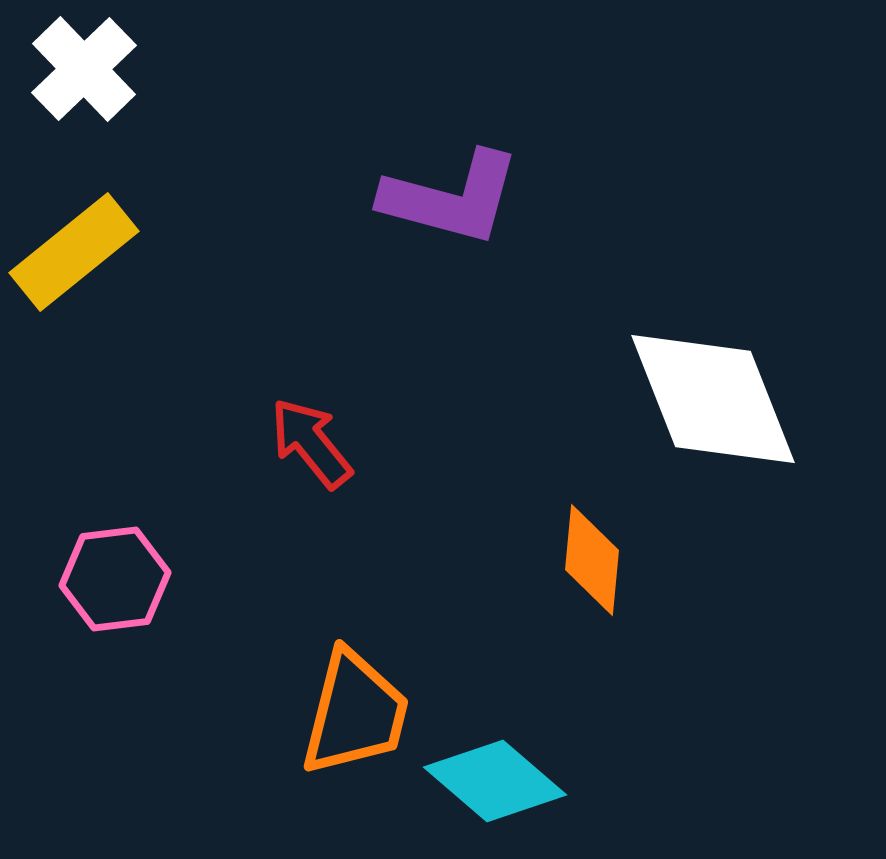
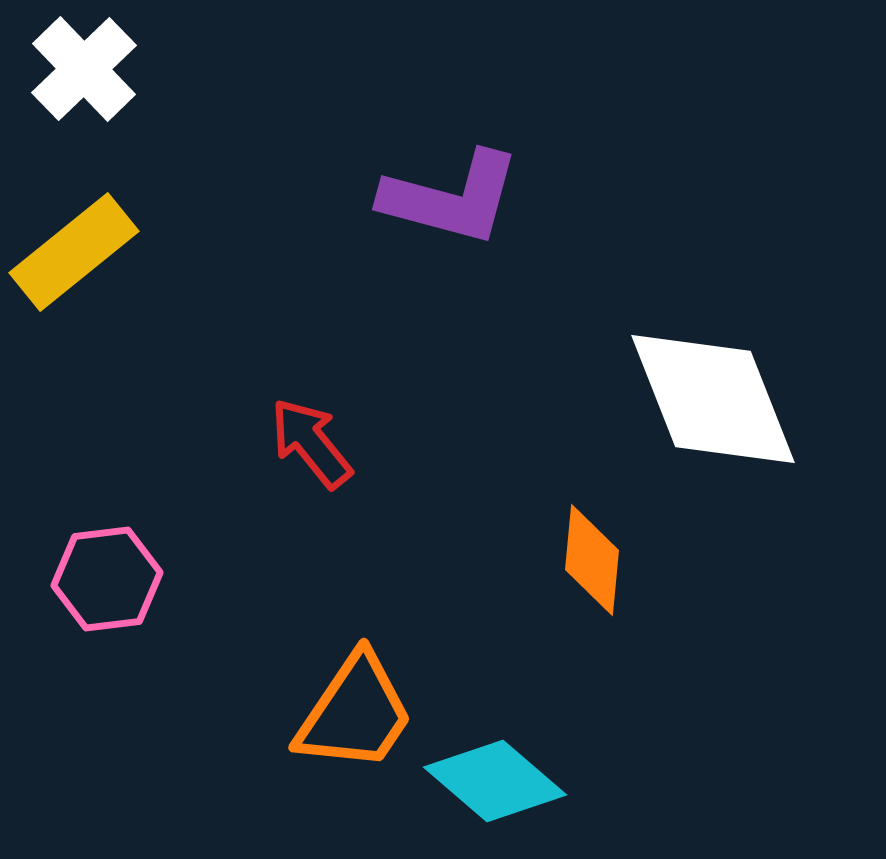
pink hexagon: moved 8 px left
orange trapezoid: rotated 20 degrees clockwise
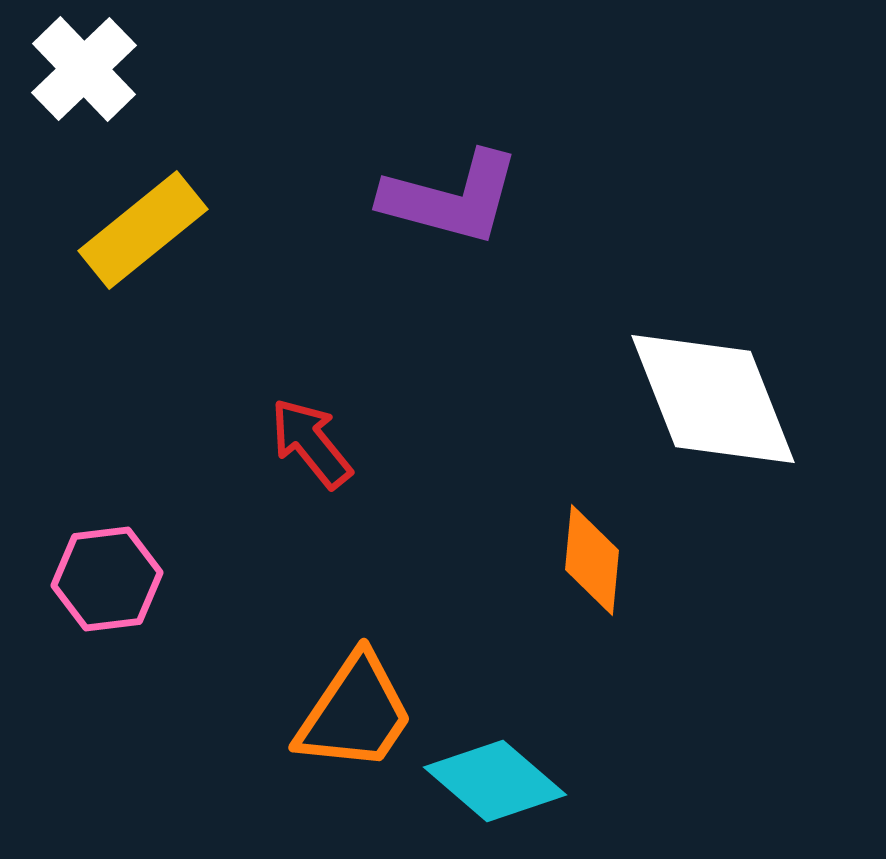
yellow rectangle: moved 69 px right, 22 px up
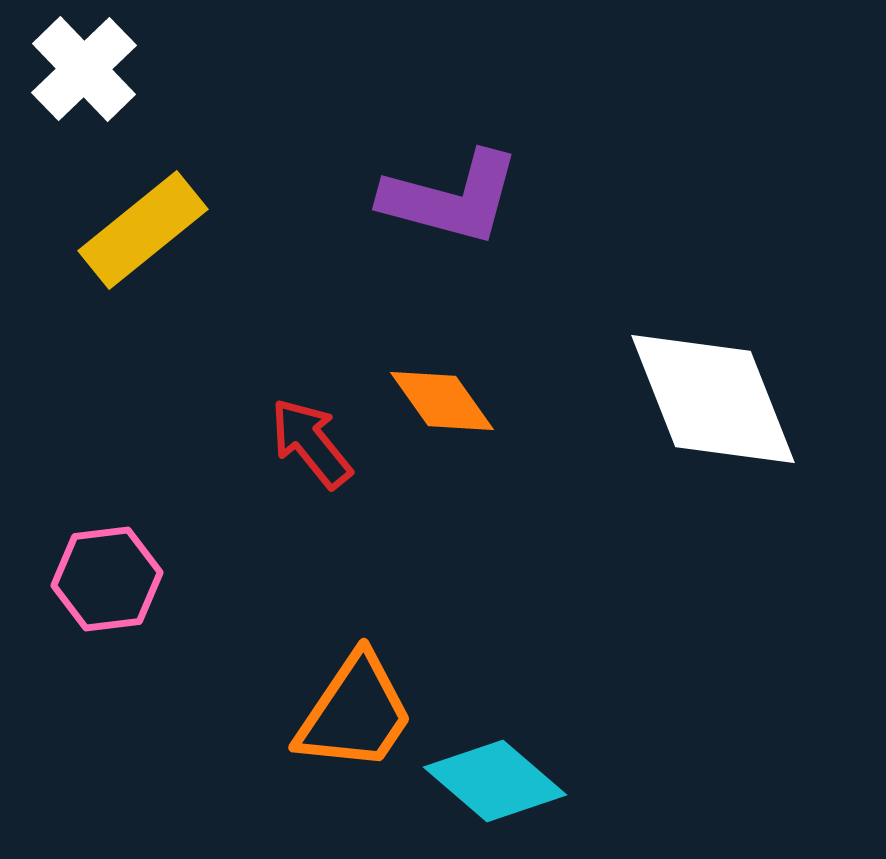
orange diamond: moved 150 px left, 159 px up; rotated 41 degrees counterclockwise
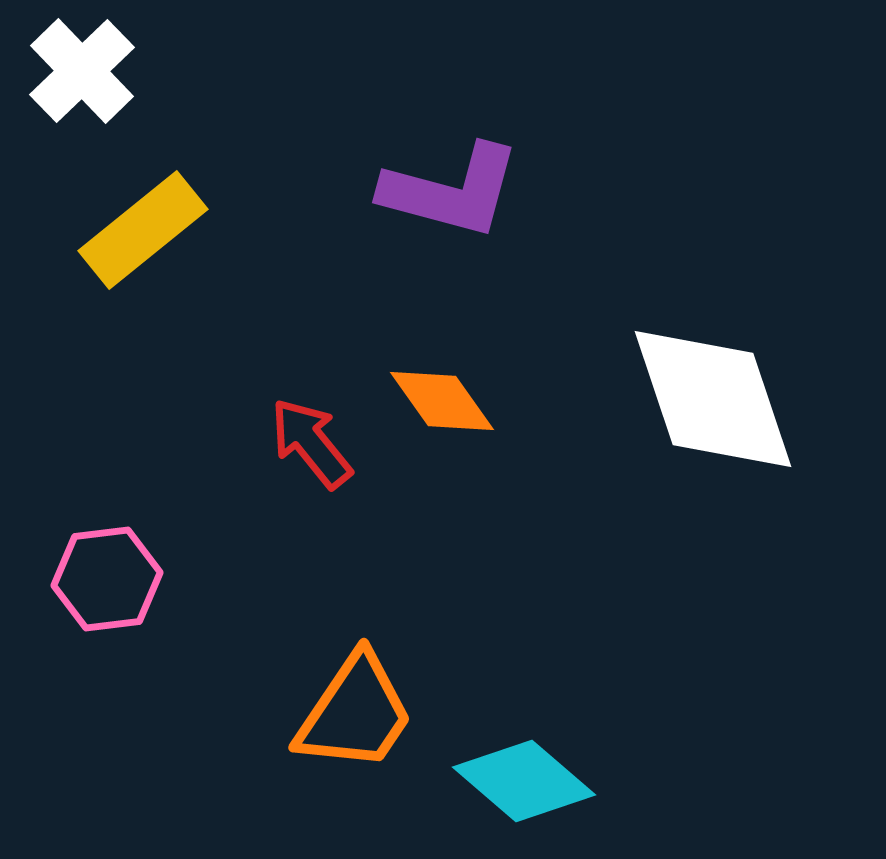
white cross: moved 2 px left, 2 px down
purple L-shape: moved 7 px up
white diamond: rotated 3 degrees clockwise
cyan diamond: moved 29 px right
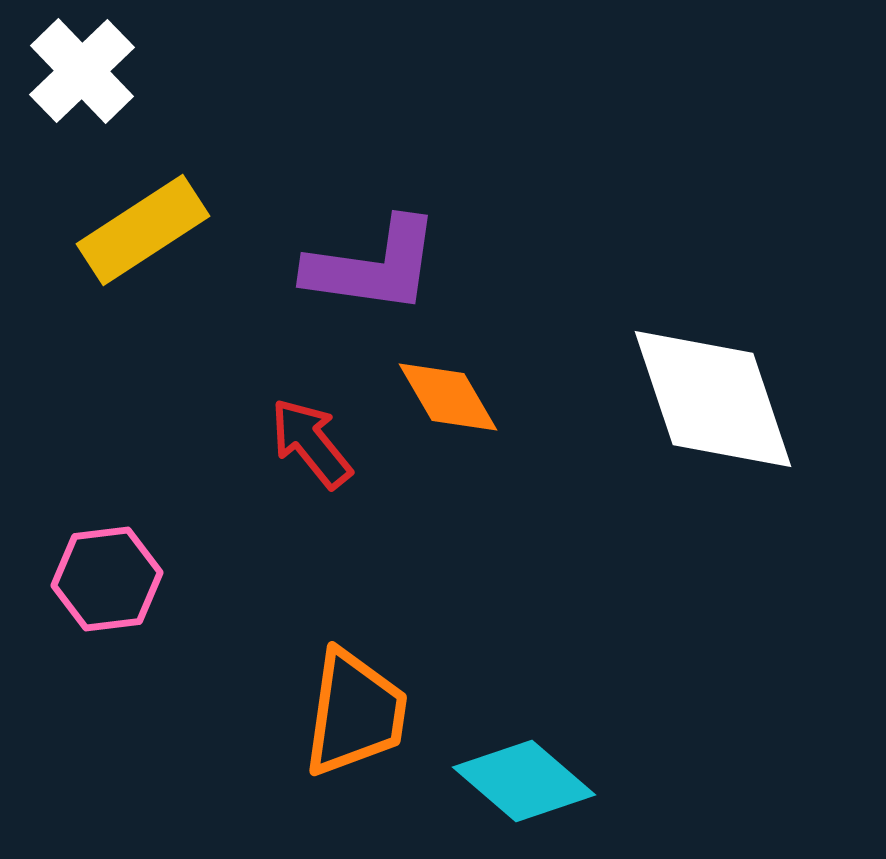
purple L-shape: moved 78 px left, 75 px down; rotated 7 degrees counterclockwise
yellow rectangle: rotated 6 degrees clockwise
orange diamond: moved 6 px right, 4 px up; rotated 5 degrees clockwise
orange trapezoid: rotated 26 degrees counterclockwise
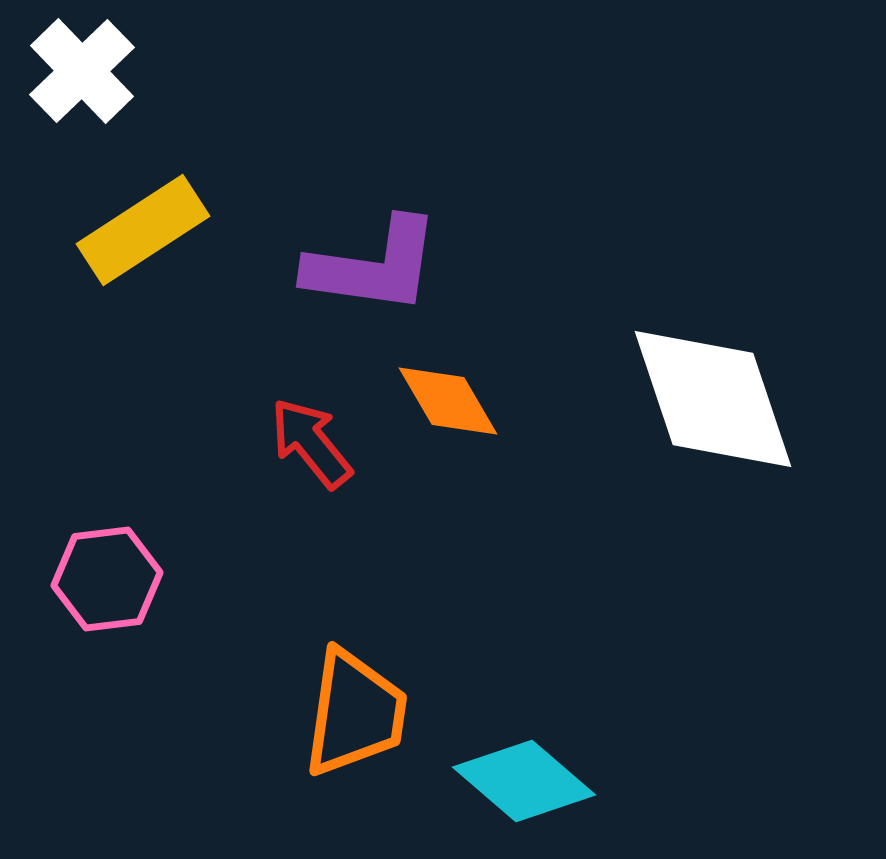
orange diamond: moved 4 px down
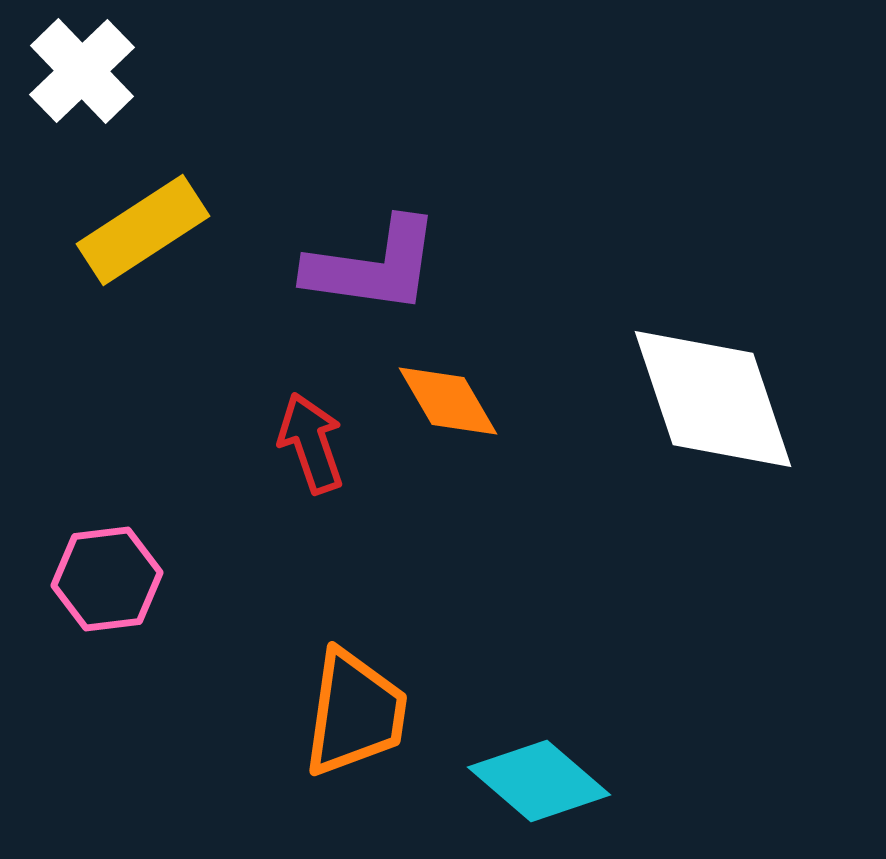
red arrow: rotated 20 degrees clockwise
cyan diamond: moved 15 px right
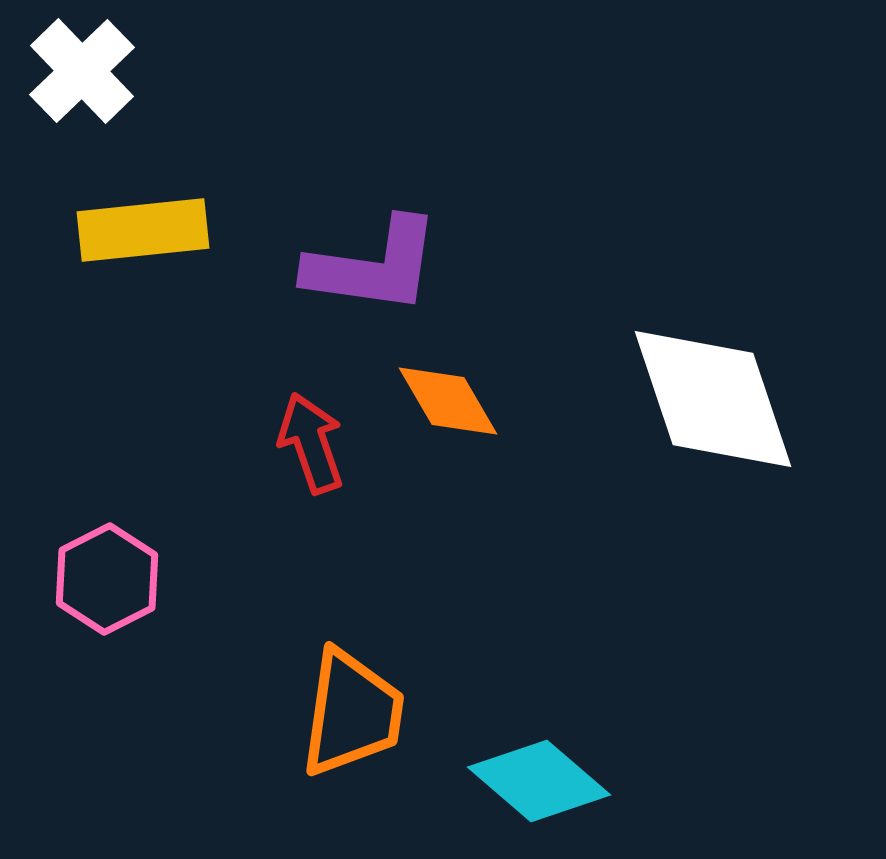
yellow rectangle: rotated 27 degrees clockwise
pink hexagon: rotated 20 degrees counterclockwise
orange trapezoid: moved 3 px left
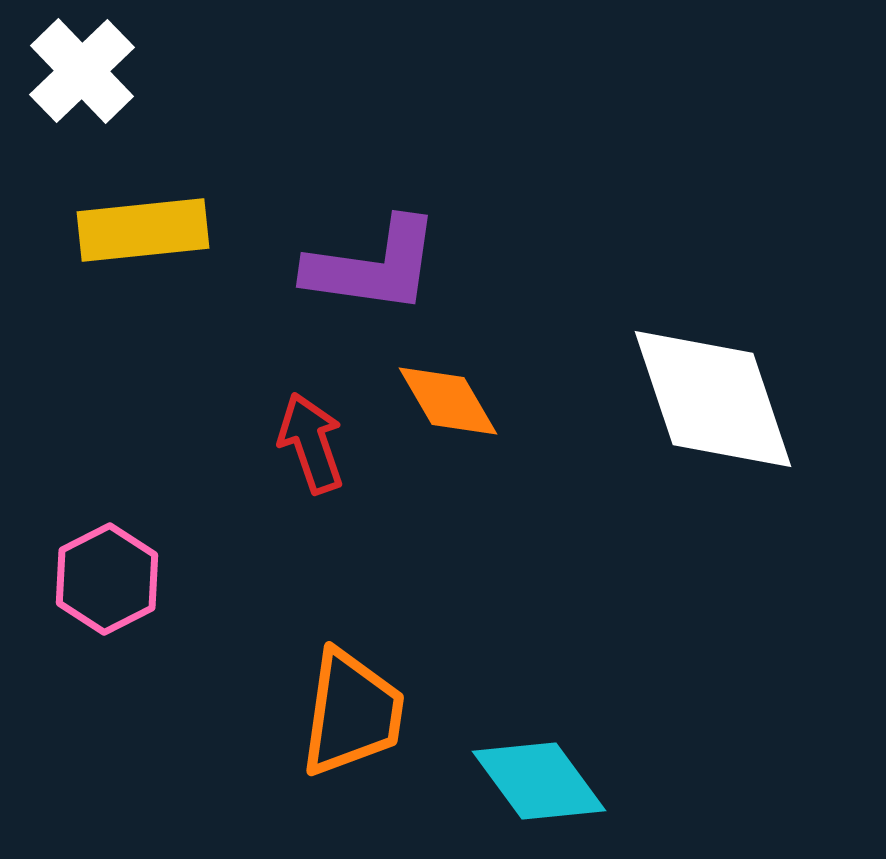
cyan diamond: rotated 13 degrees clockwise
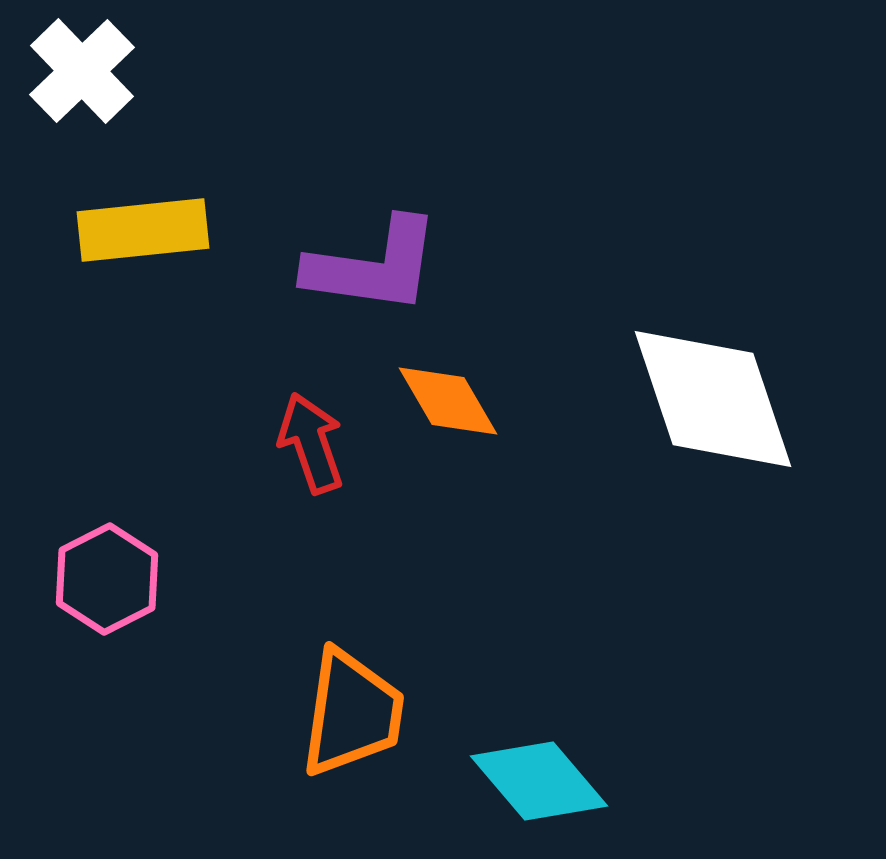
cyan diamond: rotated 4 degrees counterclockwise
